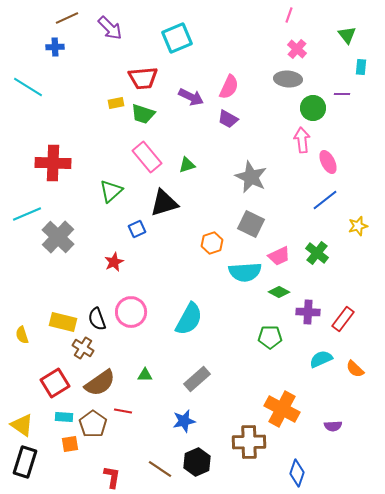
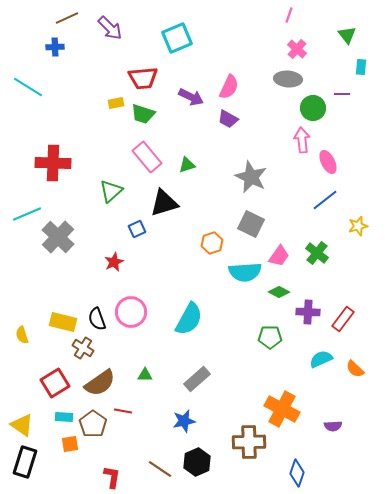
pink trapezoid at (279, 256): rotated 30 degrees counterclockwise
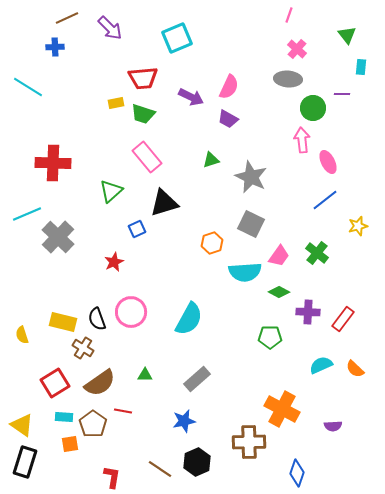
green triangle at (187, 165): moved 24 px right, 5 px up
cyan semicircle at (321, 359): moved 6 px down
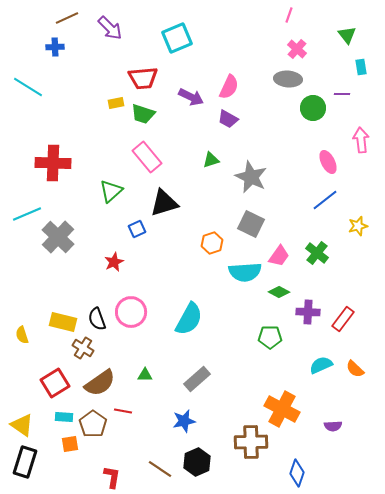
cyan rectangle at (361, 67): rotated 14 degrees counterclockwise
pink arrow at (302, 140): moved 59 px right
brown cross at (249, 442): moved 2 px right
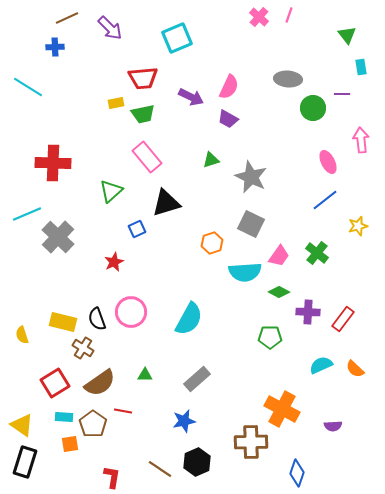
pink cross at (297, 49): moved 38 px left, 32 px up
green trapezoid at (143, 114): rotated 30 degrees counterclockwise
black triangle at (164, 203): moved 2 px right
